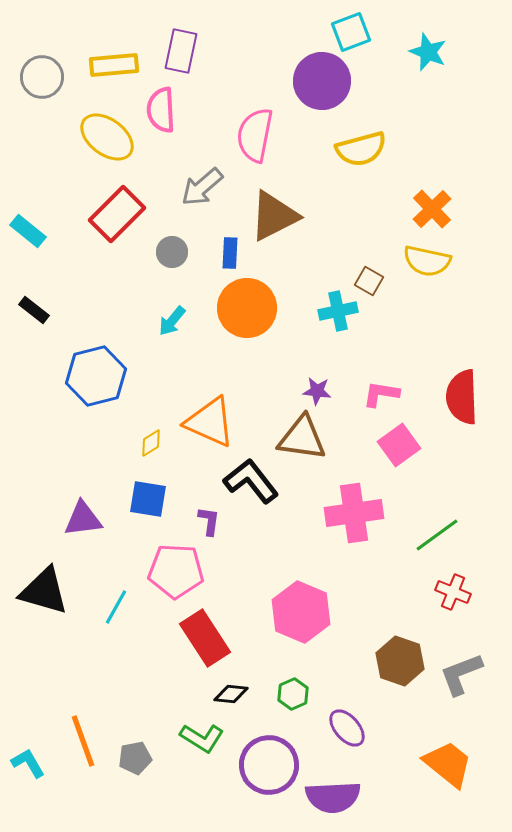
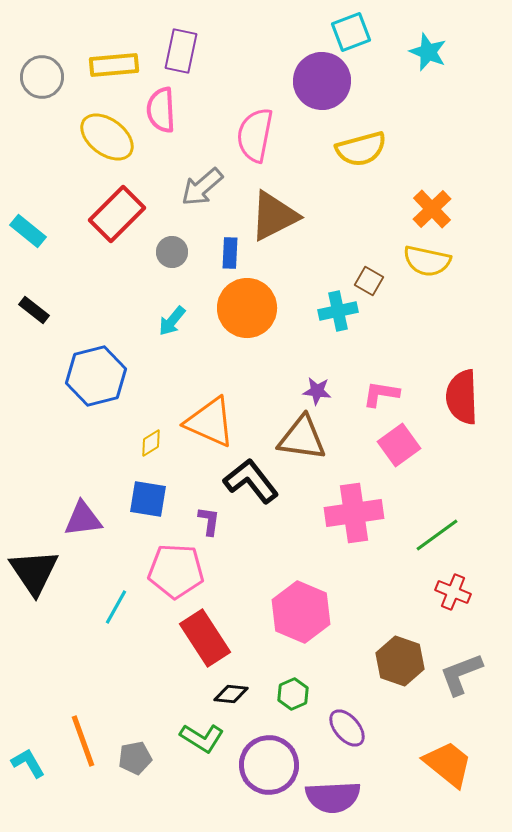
black triangle at (44, 591): moved 10 px left, 19 px up; rotated 40 degrees clockwise
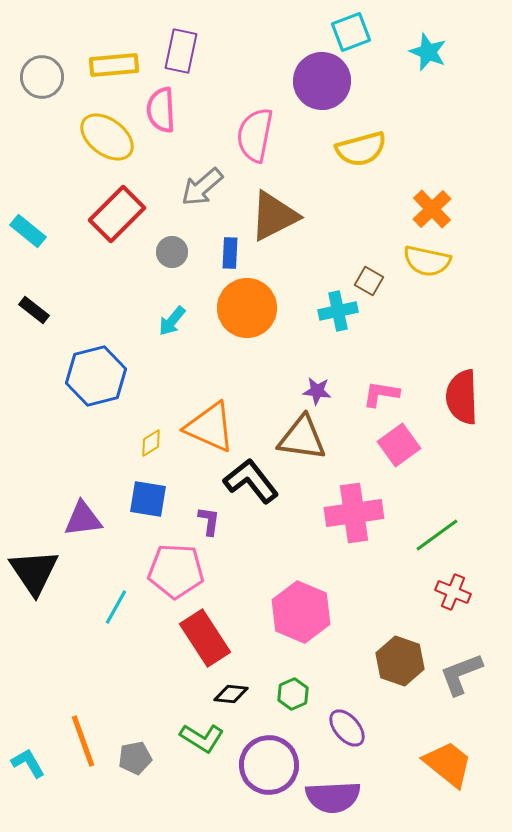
orange triangle at (210, 422): moved 5 px down
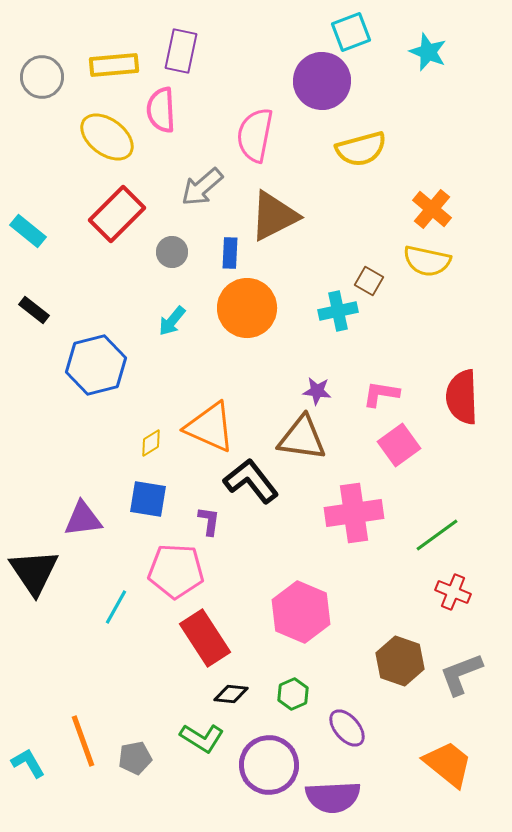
orange cross at (432, 209): rotated 6 degrees counterclockwise
blue hexagon at (96, 376): moved 11 px up
